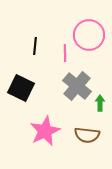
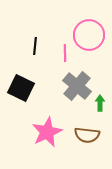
pink star: moved 2 px right, 1 px down
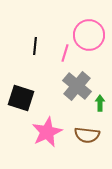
pink line: rotated 18 degrees clockwise
black square: moved 10 px down; rotated 8 degrees counterclockwise
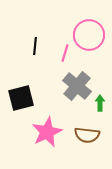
black square: rotated 32 degrees counterclockwise
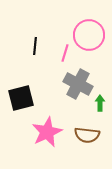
gray cross: moved 1 px right, 2 px up; rotated 12 degrees counterclockwise
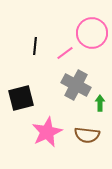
pink circle: moved 3 px right, 2 px up
pink line: rotated 36 degrees clockwise
gray cross: moved 2 px left, 1 px down
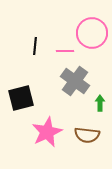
pink line: moved 2 px up; rotated 36 degrees clockwise
gray cross: moved 1 px left, 4 px up; rotated 8 degrees clockwise
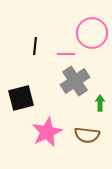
pink line: moved 1 px right, 3 px down
gray cross: rotated 20 degrees clockwise
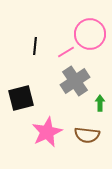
pink circle: moved 2 px left, 1 px down
pink line: moved 2 px up; rotated 30 degrees counterclockwise
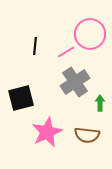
gray cross: moved 1 px down
